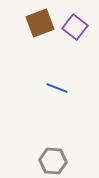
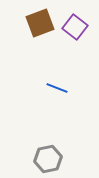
gray hexagon: moved 5 px left, 2 px up; rotated 16 degrees counterclockwise
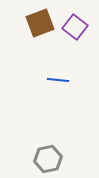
blue line: moved 1 px right, 8 px up; rotated 15 degrees counterclockwise
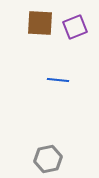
brown square: rotated 24 degrees clockwise
purple square: rotated 30 degrees clockwise
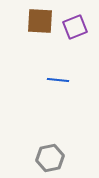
brown square: moved 2 px up
gray hexagon: moved 2 px right, 1 px up
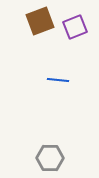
brown square: rotated 24 degrees counterclockwise
gray hexagon: rotated 12 degrees clockwise
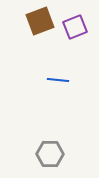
gray hexagon: moved 4 px up
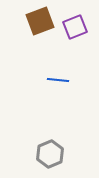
gray hexagon: rotated 24 degrees counterclockwise
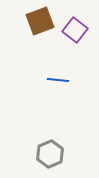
purple square: moved 3 px down; rotated 30 degrees counterclockwise
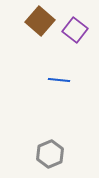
brown square: rotated 28 degrees counterclockwise
blue line: moved 1 px right
